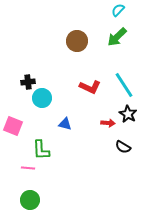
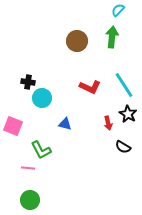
green arrow: moved 5 px left; rotated 140 degrees clockwise
black cross: rotated 16 degrees clockwise
red arrow: rotated 72 degrees clockwise
green L-shape: rotated 25 degrees counterclockwise
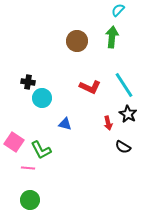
pink square: moved 1 px right, 16 px down; rotated 12 degrees clockwise
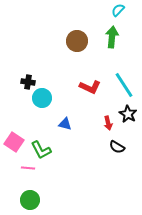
black semicircle: moved 6 px left
